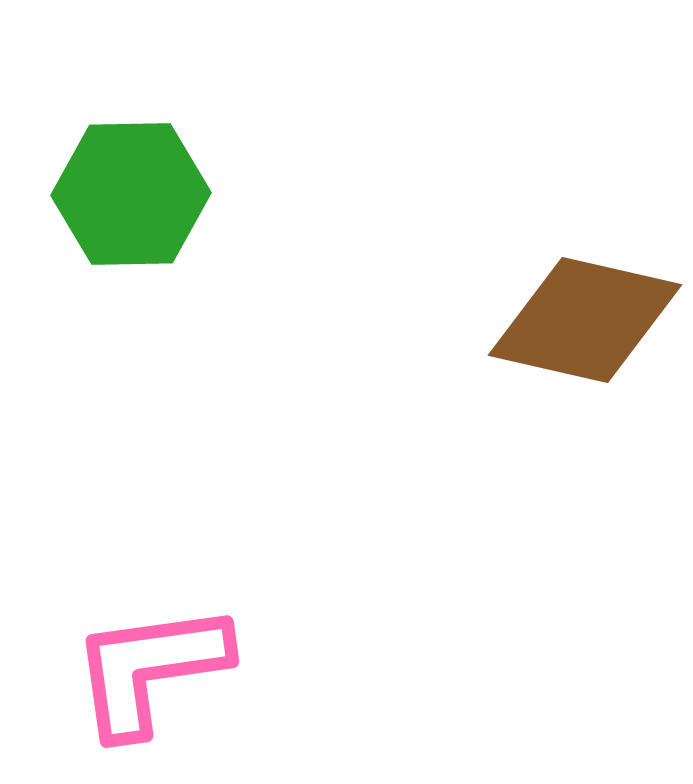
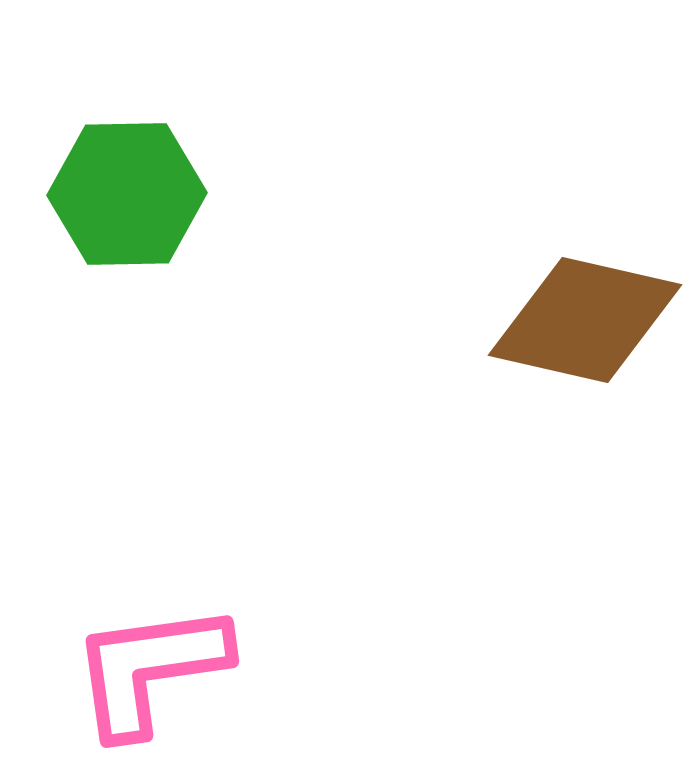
green hexagon: moved 4 px left
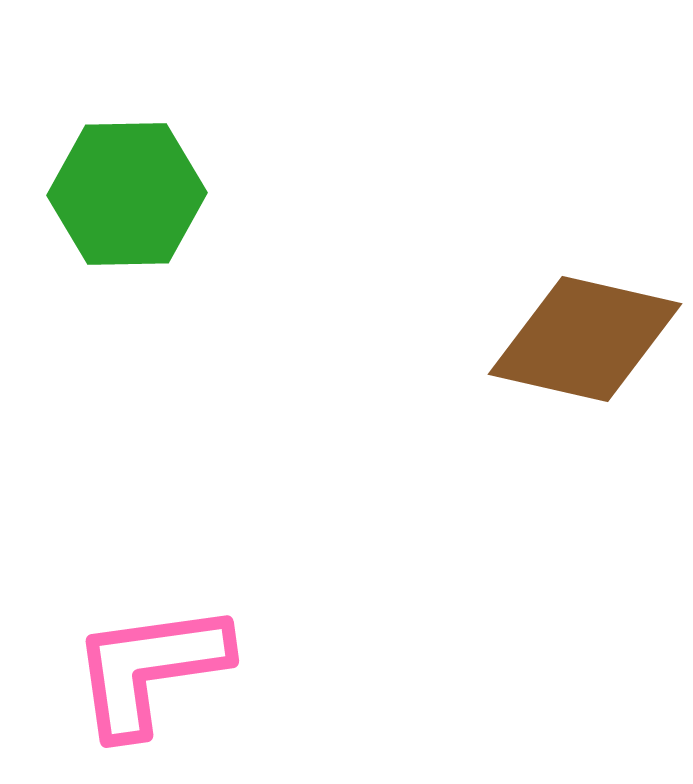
brown diamond: moved 19 px down
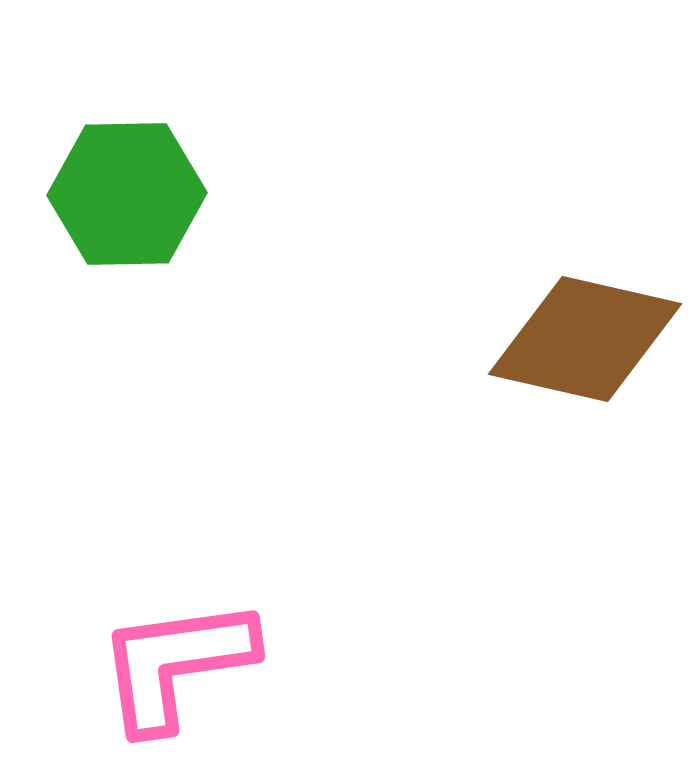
pink L-shape: moved 26 px right, 5 px up
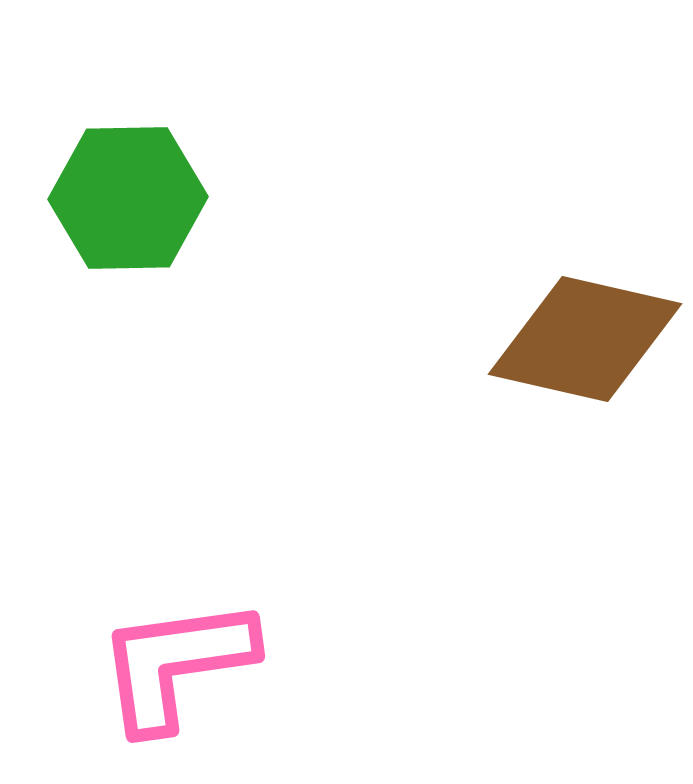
green hexagon: moved 1 px right, 4 px down
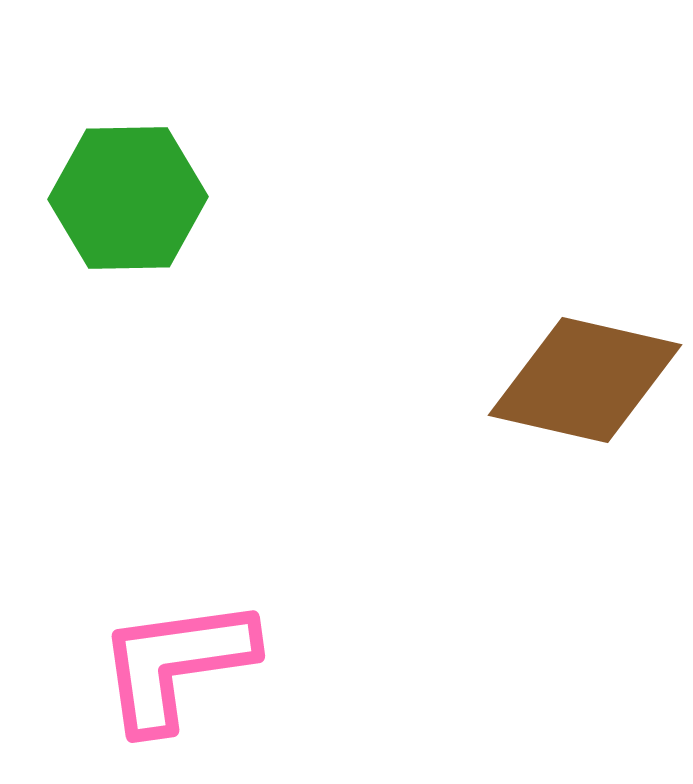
brown diamond: moved 41 px down
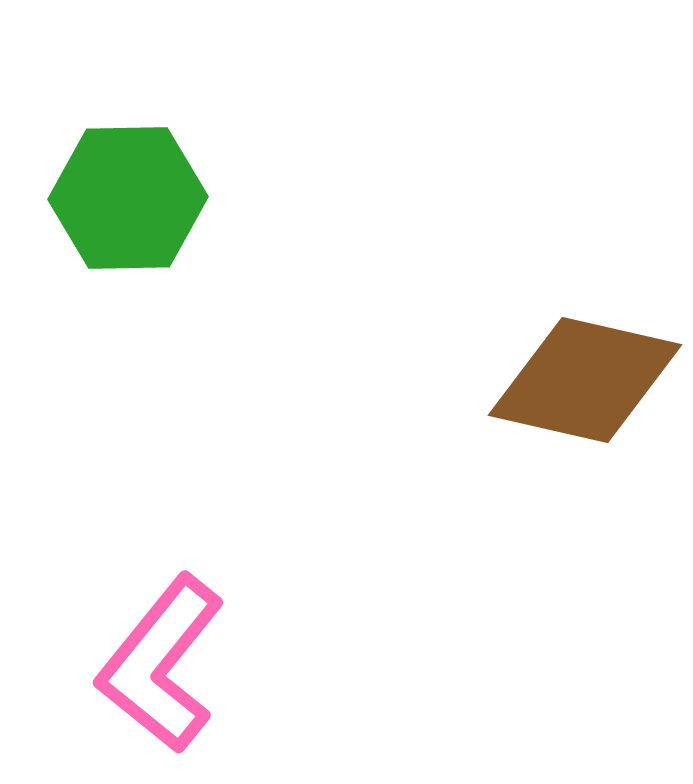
pink L-shape: moved 15 px left; rotated 43 degrees counterclockwise
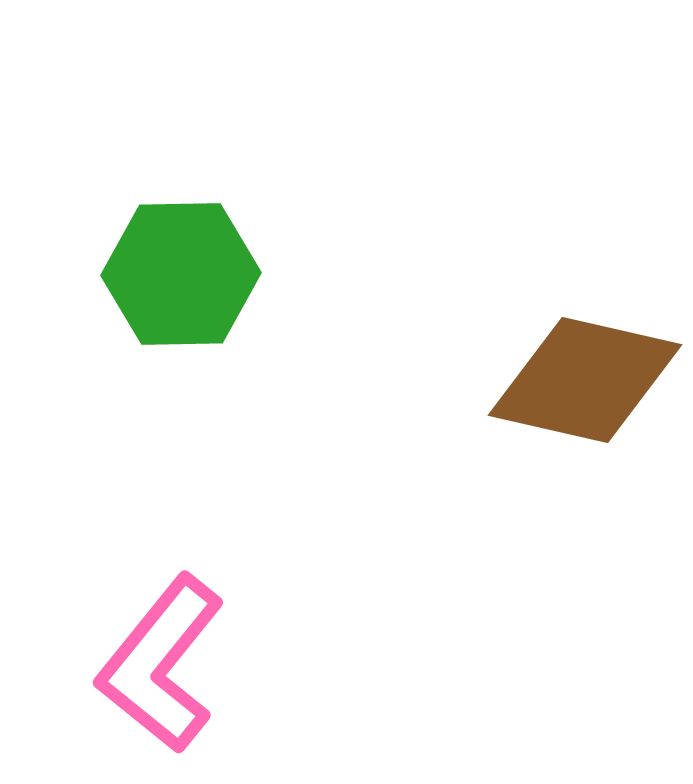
green hexagon: moved 53 px right, 76 px down
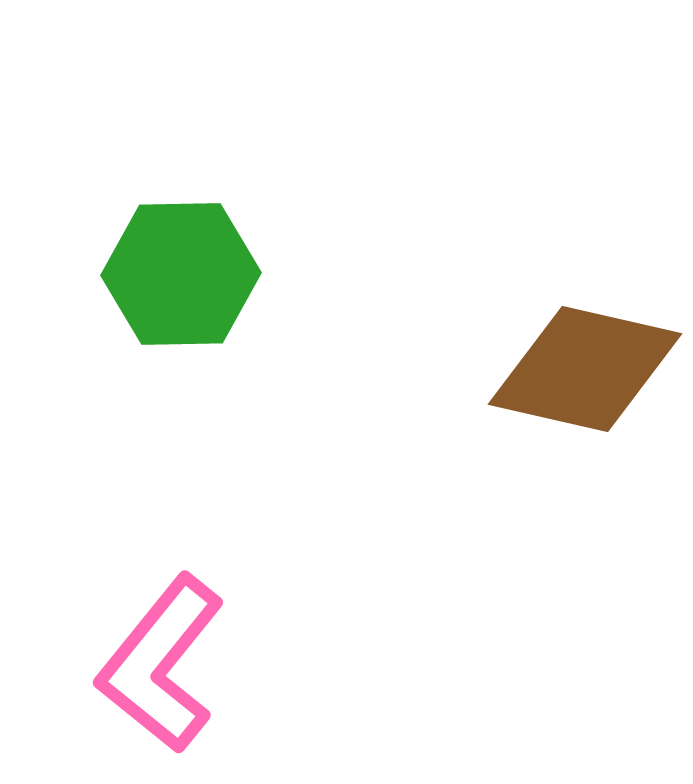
brown diamond: moved 11 px up
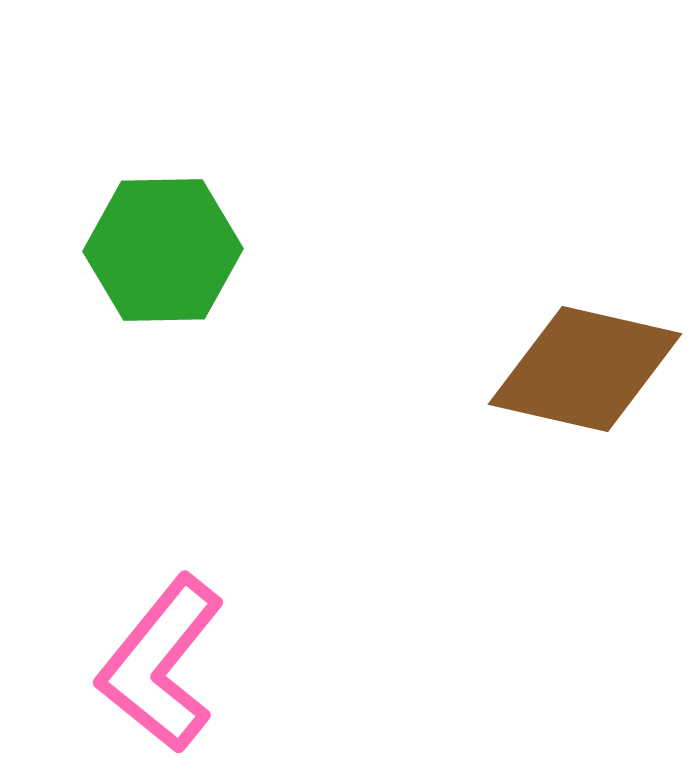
green hexagon: moved 18 px left, 24 px up
